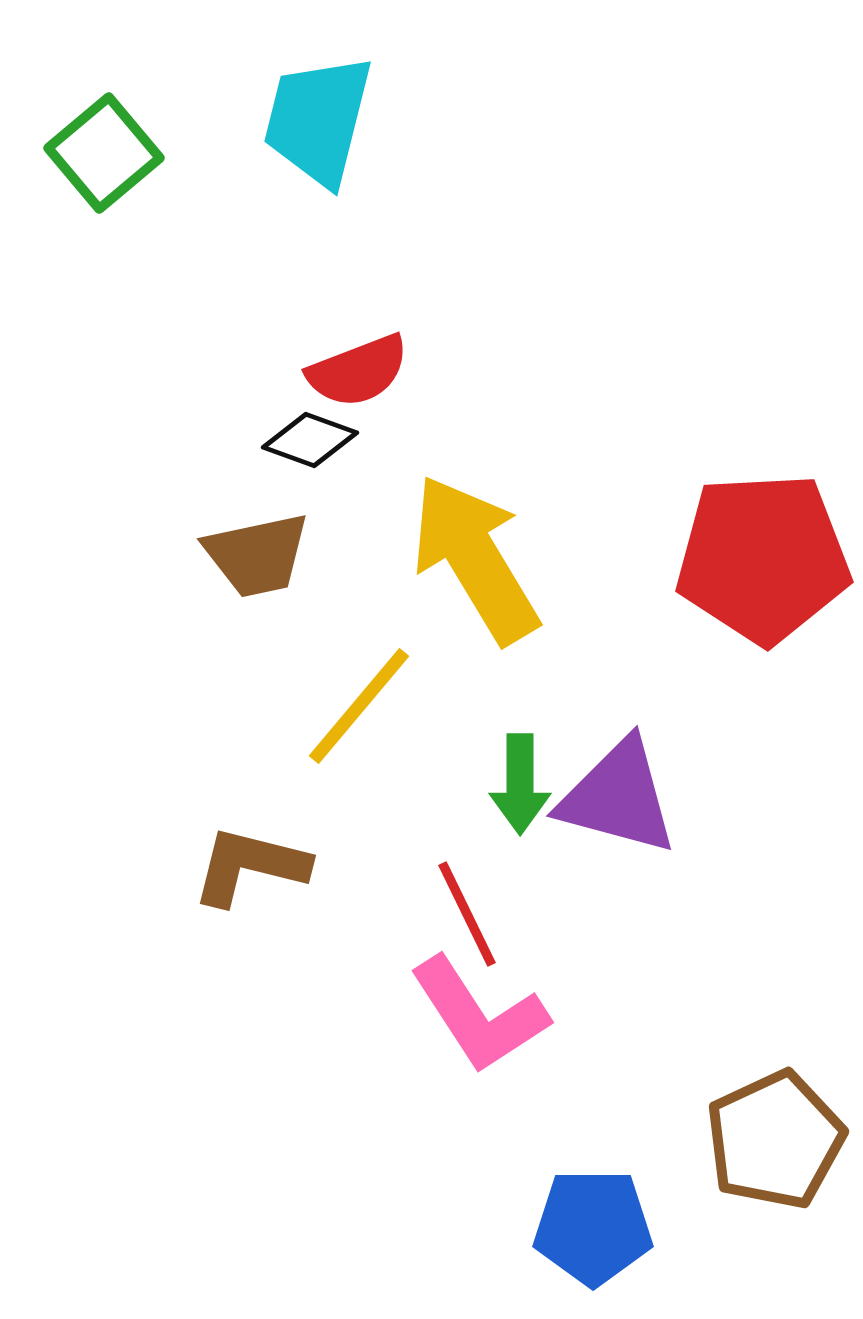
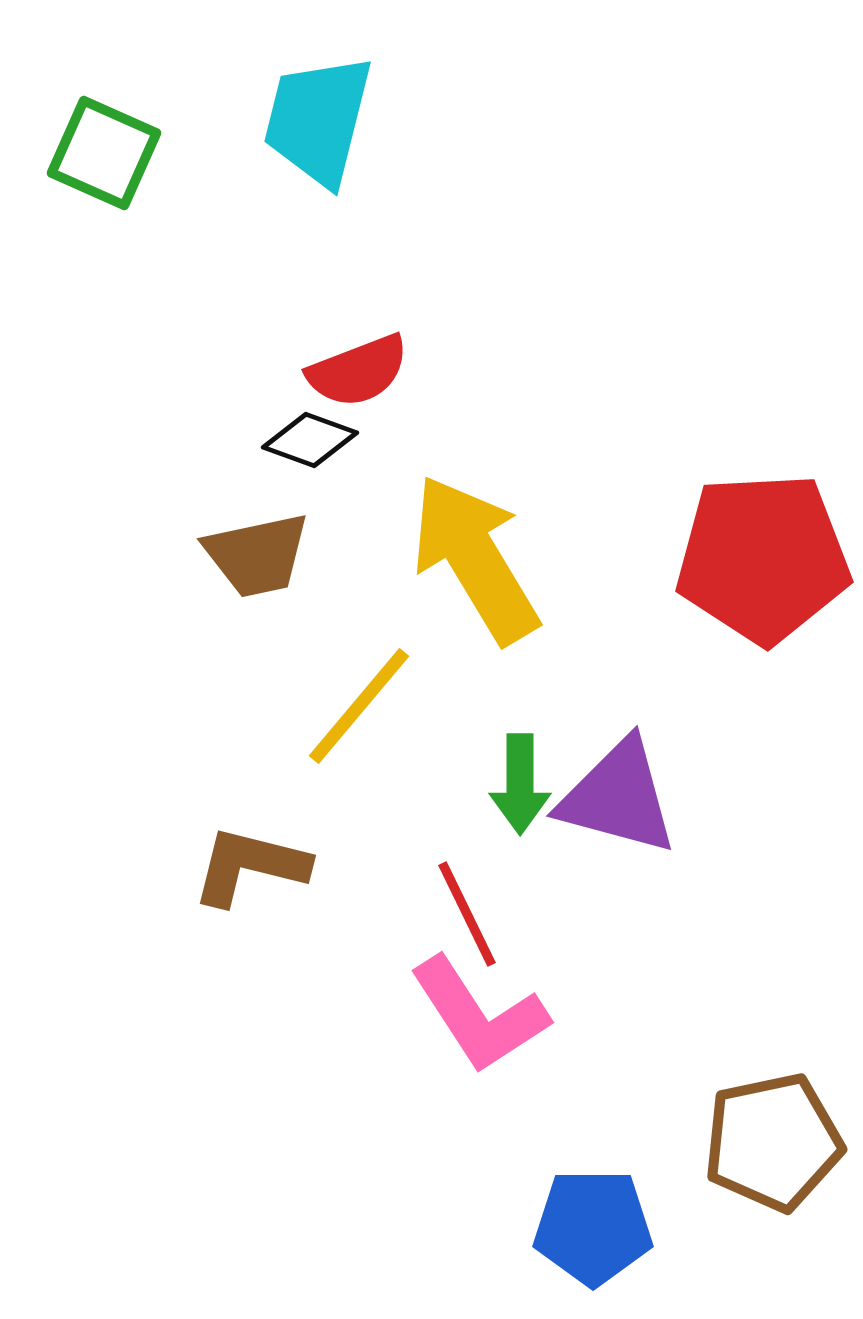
green square: rotated 26 degrees counterclockwise
brown pentagon: moved 2 px left, 2 px down; rotated 13 degrees clockwise
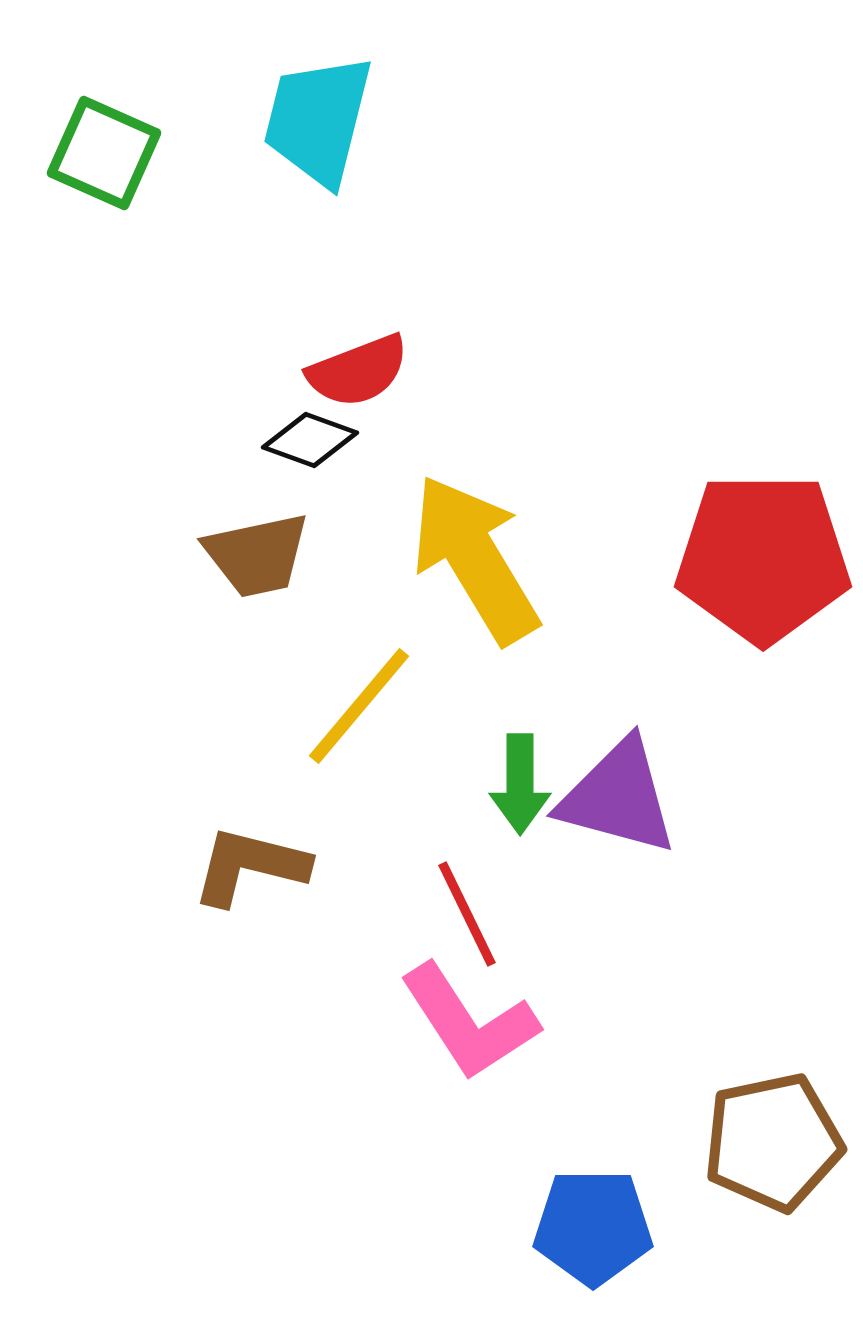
red pentagon: rotated 3 degrees clockwise
pink L-shape: moved 10 px left, 7 px down
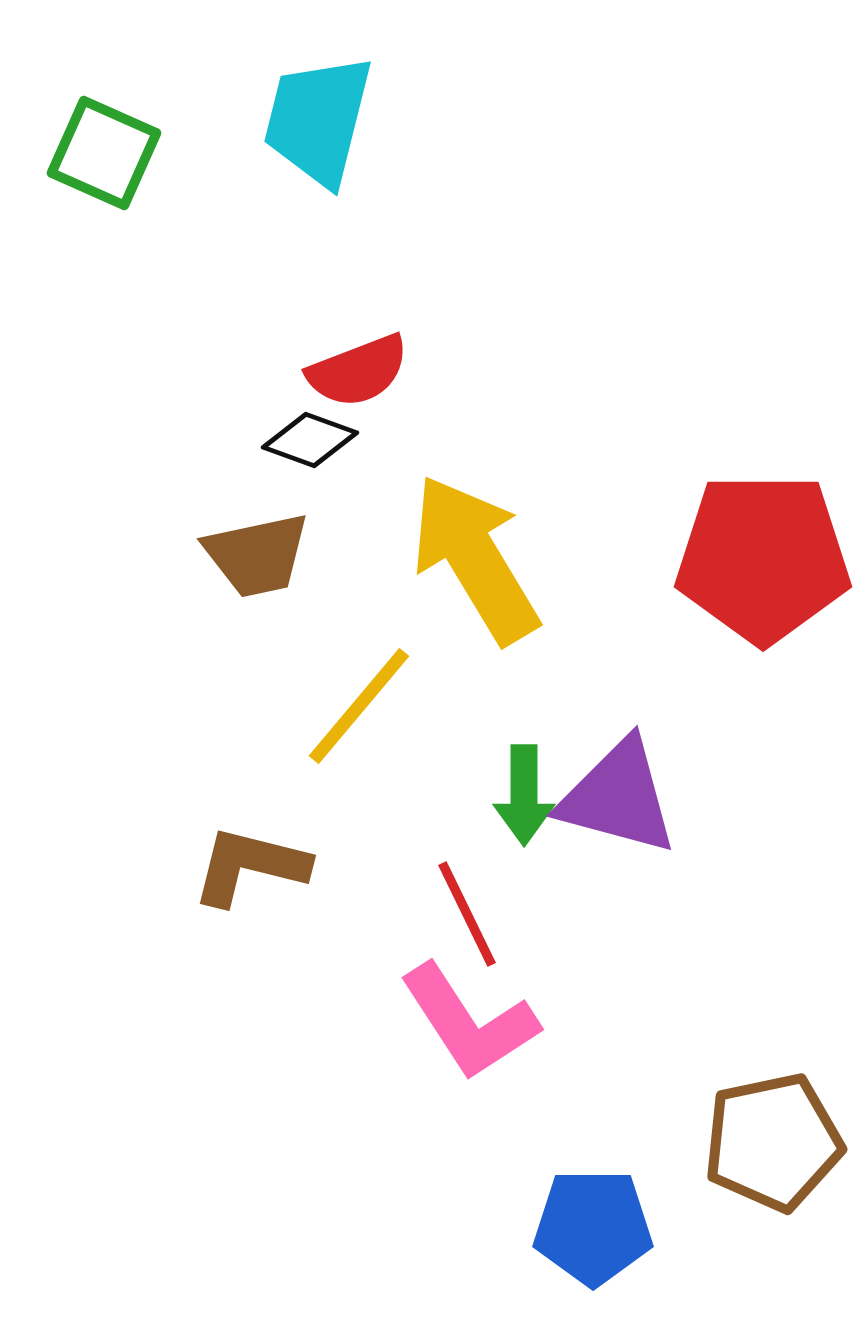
green arrow: moved 4 px right, 11 px down
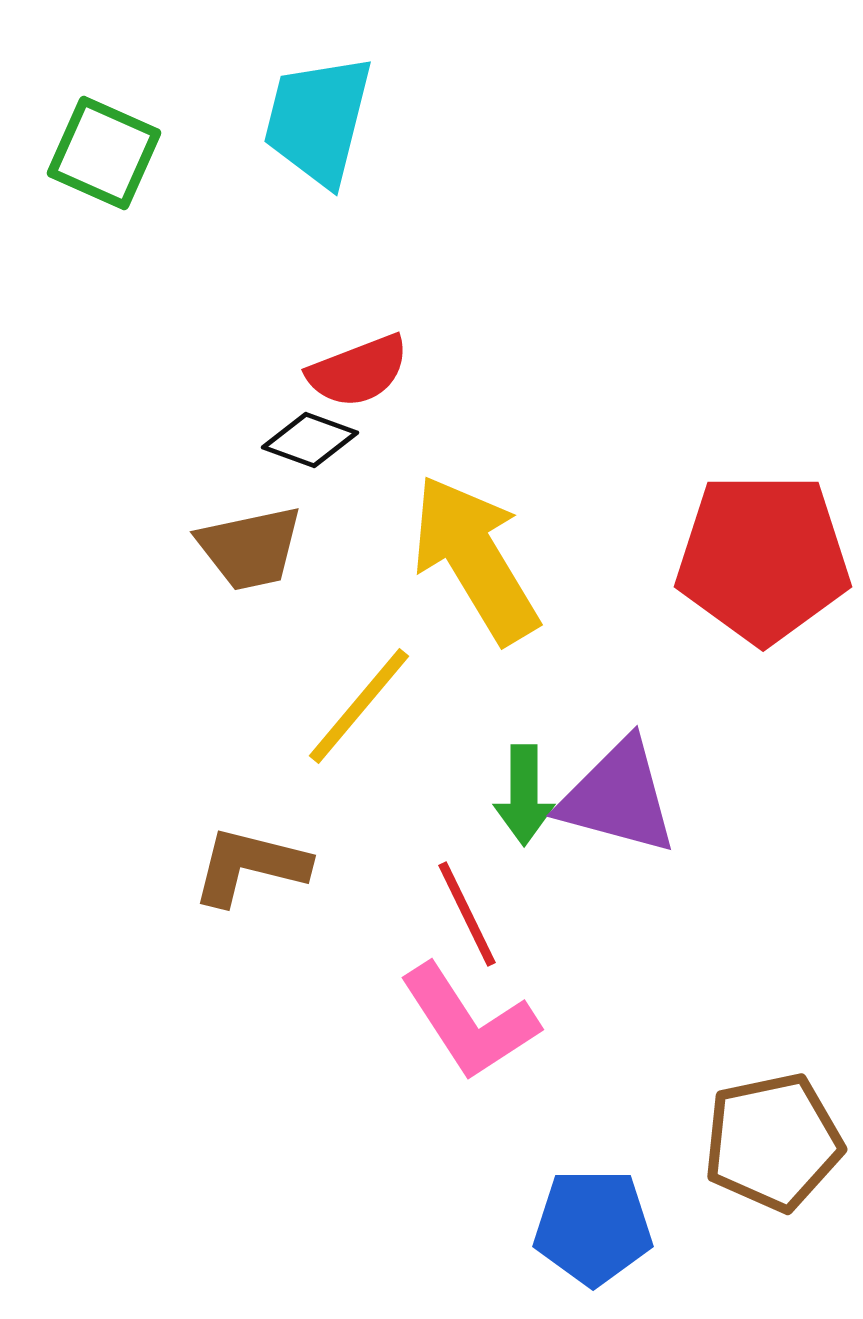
brown trapezoid: moved 7 px left, 7 px up
